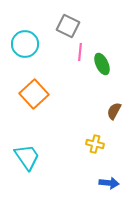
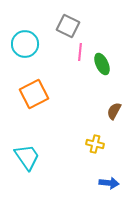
orange square: rotated 16 degrees clockwise
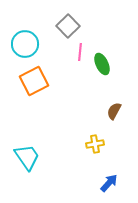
gray square: rotated 20 degrees clockwise
orange square: moved 13 px up
yellow cross: rotated 24 degrees counterclockwise
blue arrow: rotated 54 degrees counterclockwise
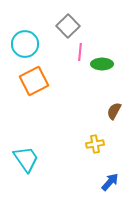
green ellipse: rotated 65 degrees counterclockwise
cyan trapezoid: moved 1 px left, 2 px down
blue arrow: moved 1 px right, 1 px up
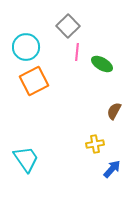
cyan circle: moved 1 px right, 3 px down
pink line: moved 3 px left
green ellipse: rotated 30 degrees clockwise
blue arrow: moved 2 px right, 13 px up
